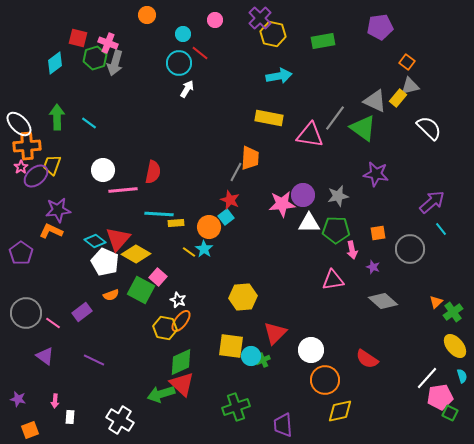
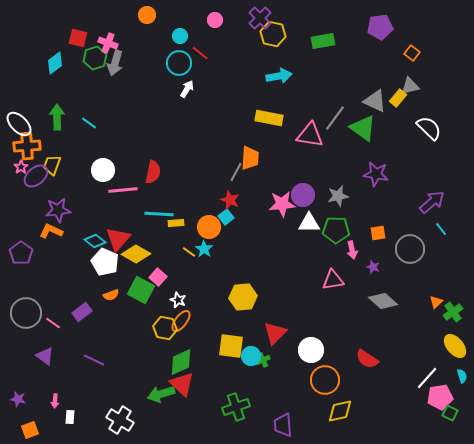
cyan circle at (183, 34): moved 3 px left, 2 px down
orange square at (407, 62): moved 5 px right, 9 px up
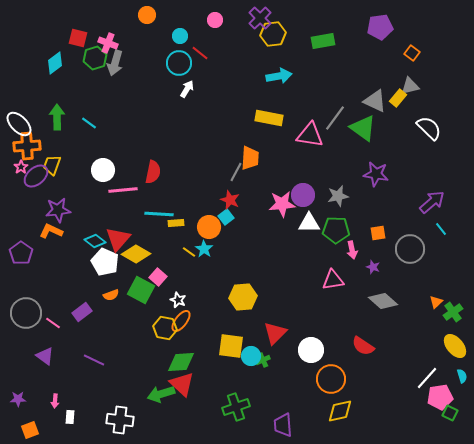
yellow hexagon at (273, 34): rotated 20 degrees counterclockwise
red semicircle at (367, 359): moved 4 px left, 13 px up
green diamond at (181, 362): rotated 20 degrees clockwise
orange circle at (325, 380): moved 6 px right, 1 px up
purple star at (18, 399): rotated 14 degrees counterclockwise
white cross at (120, 420): rotated 24 degrees counterclockwise
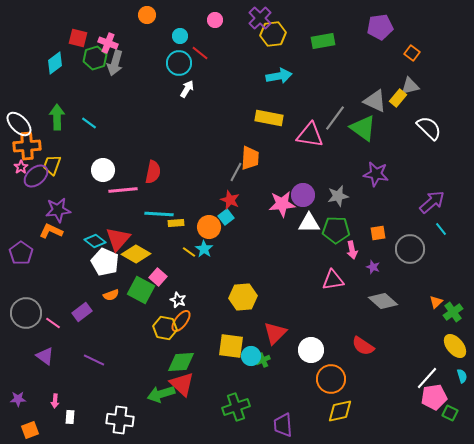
pink pentagon at (440, 397): moved 6 px left
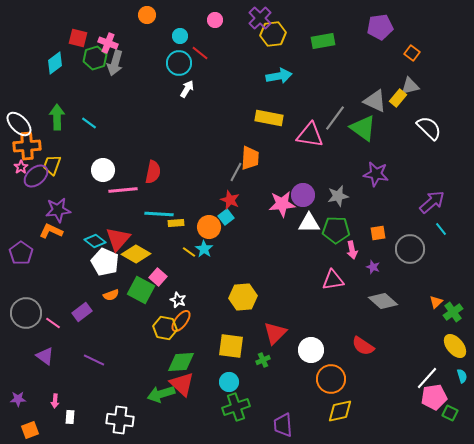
cyan circle at (251, 356): moved 22 px left, 26 px down
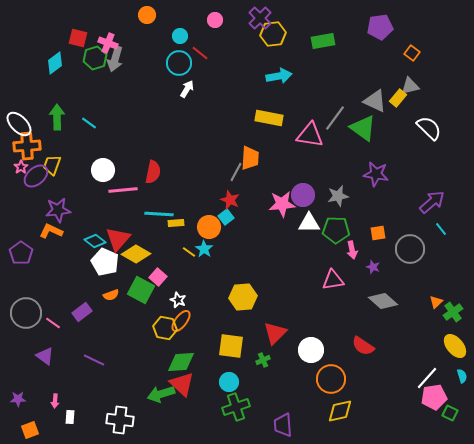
gray arrow at (115, 63): moved 4 px up
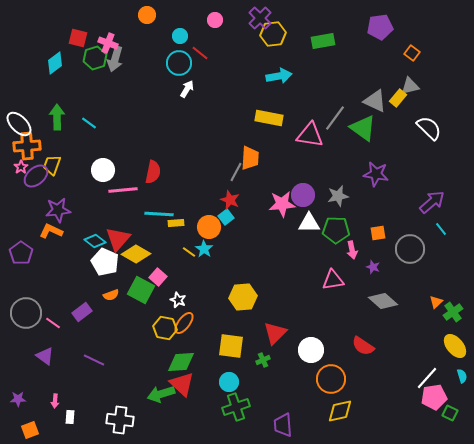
orange ellipse at (181, 321): moved 3 px right, 2 px down
